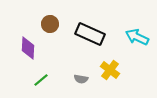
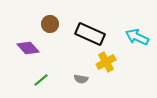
purple diamond: rotated 45 degrees counterclockwise
yellow cross: moved 4 px left, 8 px up; rotated 24 degrees clockwise
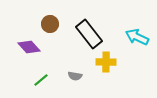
black rectangle: moved 1 px left; rotated 28 degrees clockwise
purple diamond: moved 1 px right, 1 px up
yellow cross: rotated 30 degrees clockwise
gray semicircle: moved 6 px left, 3 px up
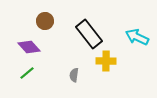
brown circle: moved 5 px left, 3 px up
yellow cross: moved 1 px up
gray semicircle: moved 1 px left, 1 px up; rotated 88 degrees clockwise
green line: moved 14 px left, 7 px up
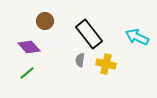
yellow cross: moved 3 px down; rotated 12 degrees clockwise
gray semicircle: moved 6 px right, 15 px up
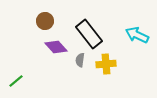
cyan arrow: moved 2 px up
purple diamond: moved 27 px right
yellow cross: rotated 18 degrees counterclockwise
green line: moved 11 px left, 8 px down
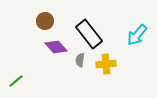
cyan arrow: rotated 75 degrees counterclockwise
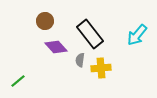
black rectangle: moved 1 px right
yellow cross: moved 5 px left, 4 px down
green line: moved 2 px right
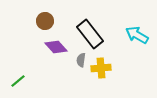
cyan arrow: rotated 80 degrees clockwise
gray semicircle: moved 1 px right
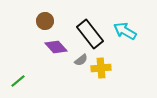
cyan arrow: moved 12 px left, 4 px up
gray semicircle: rotated 136 degrees counterclockwise
